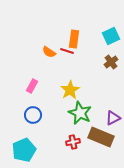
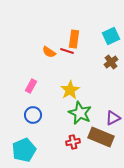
pink rectangle: moved 1 px left
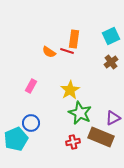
blue circle: moved 2 px left, 8 px down
cyan pentagon: moved 8 px left, 11 px up
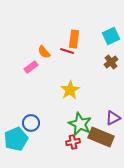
orange semicircle: moved 5 px left; rotated 16 degrees clockwise
pink rectangle: moved 19 px up; rotated 24 degrees clockwise
green star: moved 11 px down
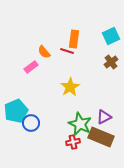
yellow star: moved 3 px up
purple triangle: moved 9 px left, 1 px up
cyan pentagon: moved 28 px up
